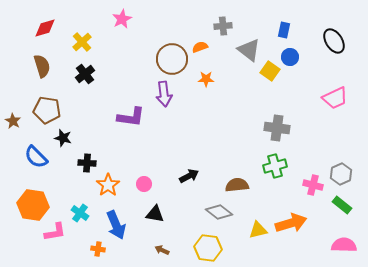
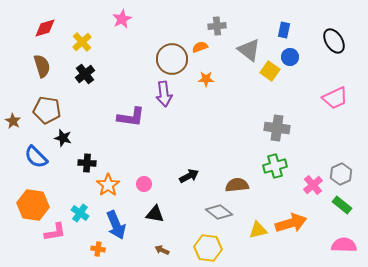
gray cross at (223, 26): moved 6 px left
pink cross at (313, 185): rotated 36 degrees clockwise
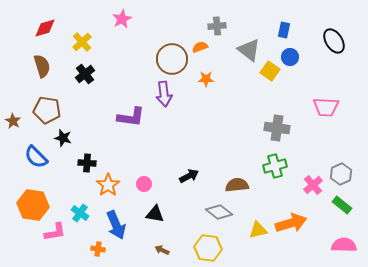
pink trapezoid at (335, 98): moved 9 px left, 9 px down; rotated 28 degrees clockwise
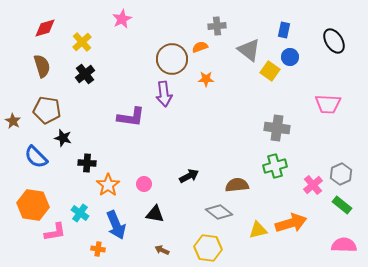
pink trapezoid at (326, 107): moved 2 px right, 3 px up
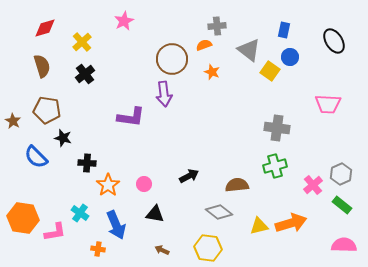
pink star at (122, 19): moved 2 px right, 2 px down
orange semicircle at (200, 47): moved 4 px right, 2 px up
orange star at (206, 79): moved 6 px right, 7 px up; rotated 21 degrees clockwise
orange hexagon at (33, 205): moved 10 px left, 13 px down
yellow triangle at (258, 230): moved 1 px right, 4 px up
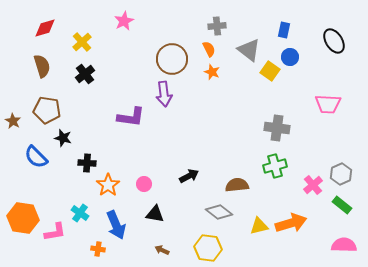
orange semicircle at (204, 45): moved 5 px right, 4 px down; rotated 84 degrees clockwise
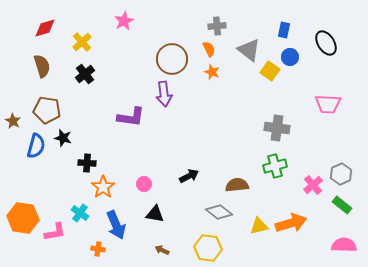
black ellipse at (334, 41): moved 8 px left, 2 px down
blue semicircle at (36, 157): moved 11 px up; rotated 120 degrees counterclockwise
orange star at (108, 185): moved 5 px left, 2 px down
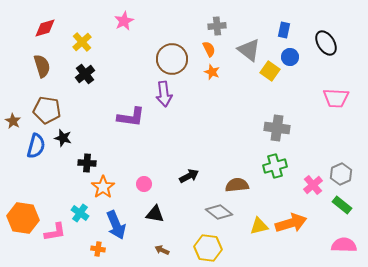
pink trapezoid at (328, 104): moved 8 px right, 6 px up
